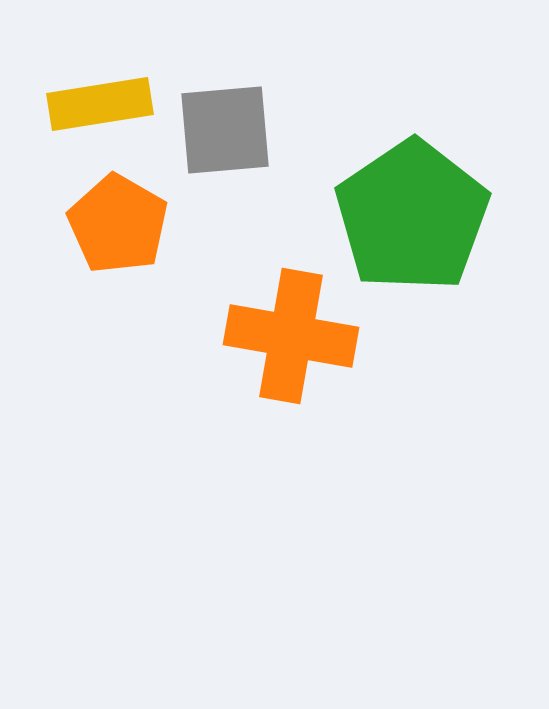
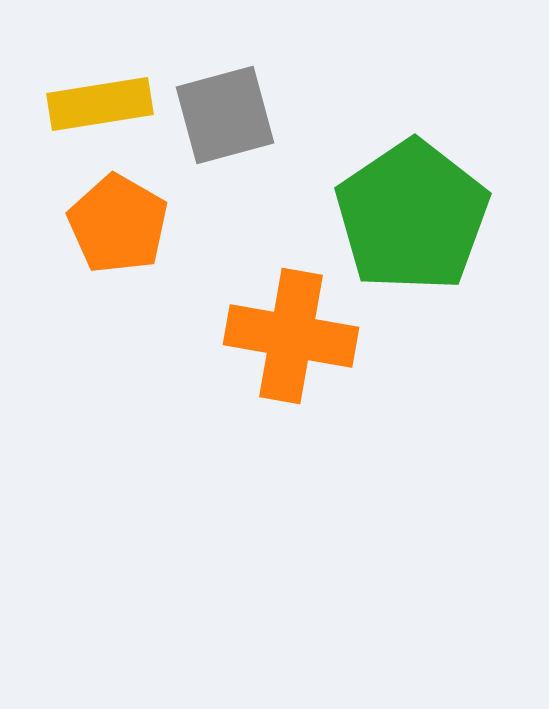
gray square: moved 15 px up; rotated 10 degrees counterclockwise
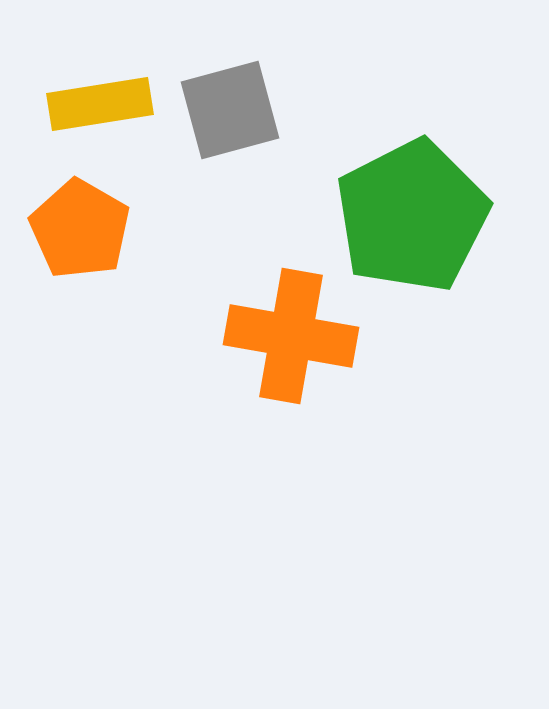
gray square: moved 5 px right, 5 px up
green pentagon: rotated 7 degrees clockwise
orange pentagon: moved 38 px left, 5 px down
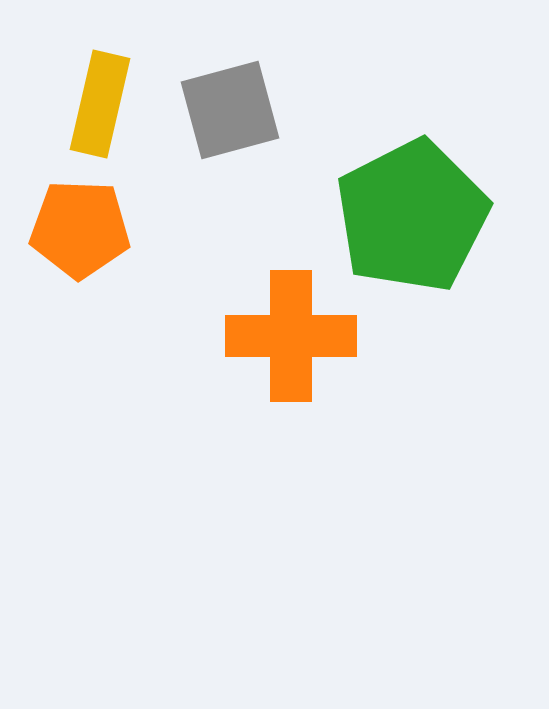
yellow rectangle: rotated 68 degrees counterclockwise
orange pentagon: rotated 28 degrees counterclockwise
orange cross: rotated 10 degrees counterclockwise
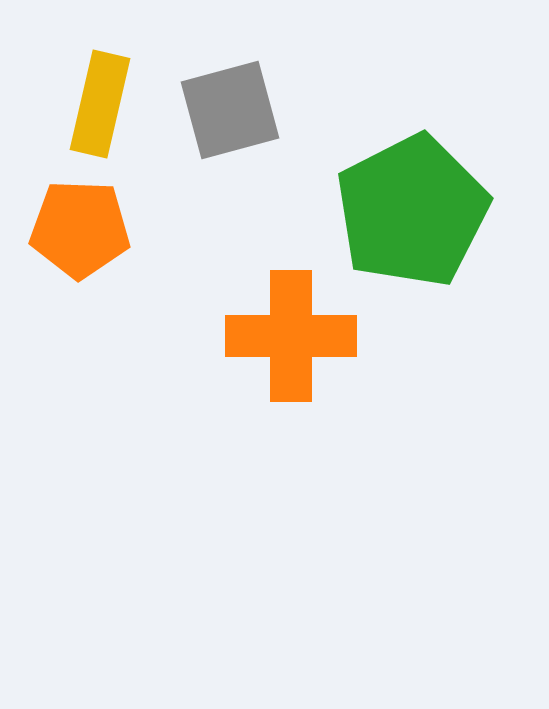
green pentagon: moved 5 px up
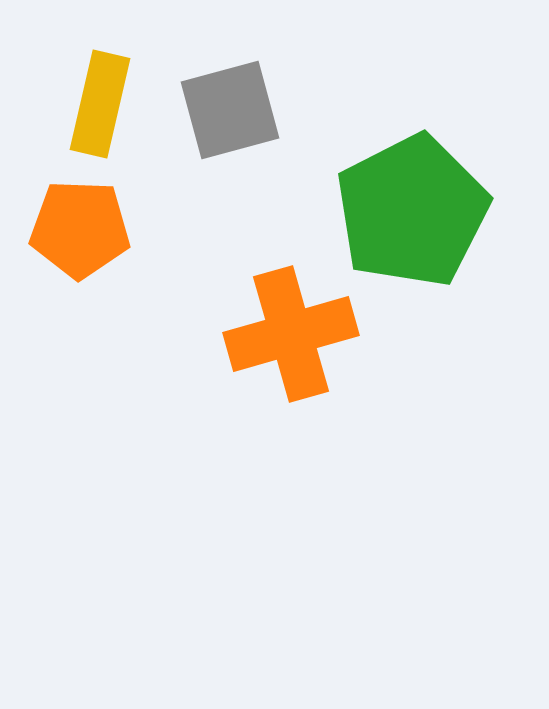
orange cross: moved 2 px up; rotated 16 degrees counterclockwise
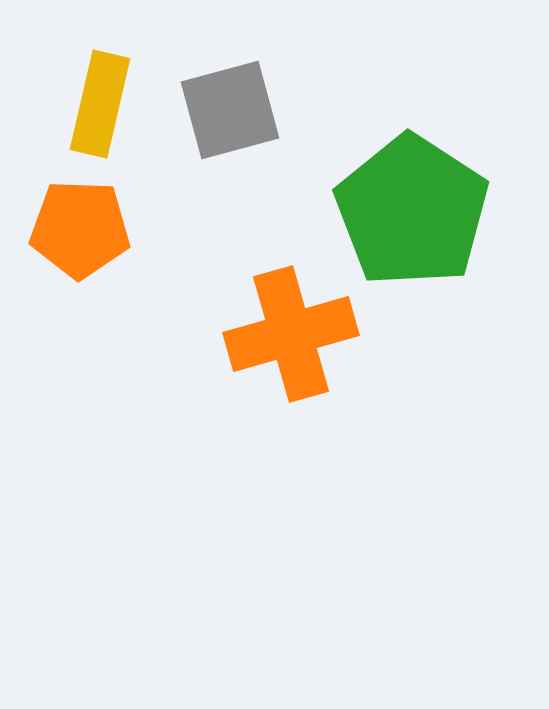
green pentagon: rotated 12 degrees counterclockwise
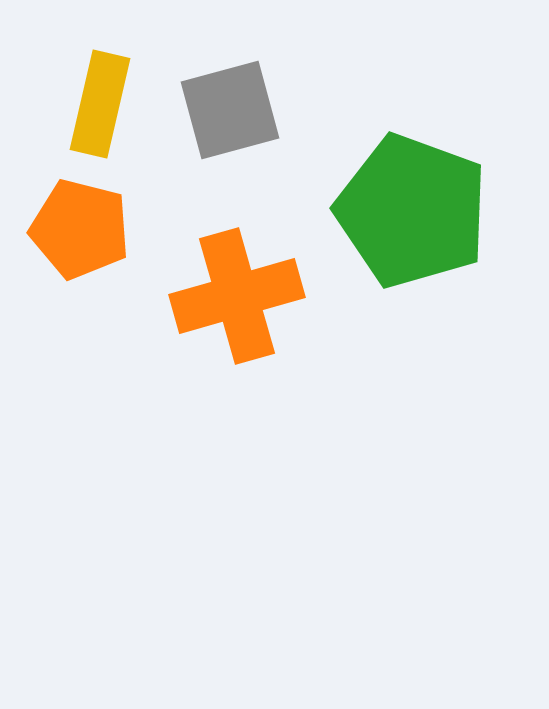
green pentagon: rotated 13 degrees counterclockwise
orange pentagon: rotated 12 degrees clockwise
orange cross: moved 54 px left, 38 px up
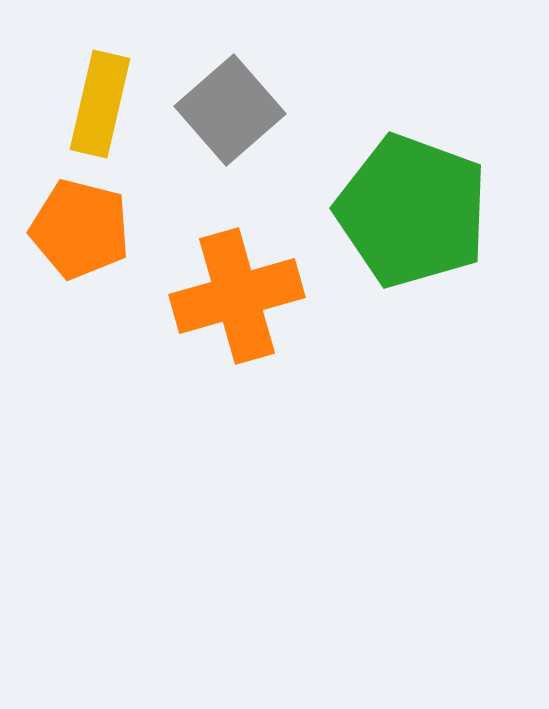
gray square: rotated 26 degrees counterclockwise
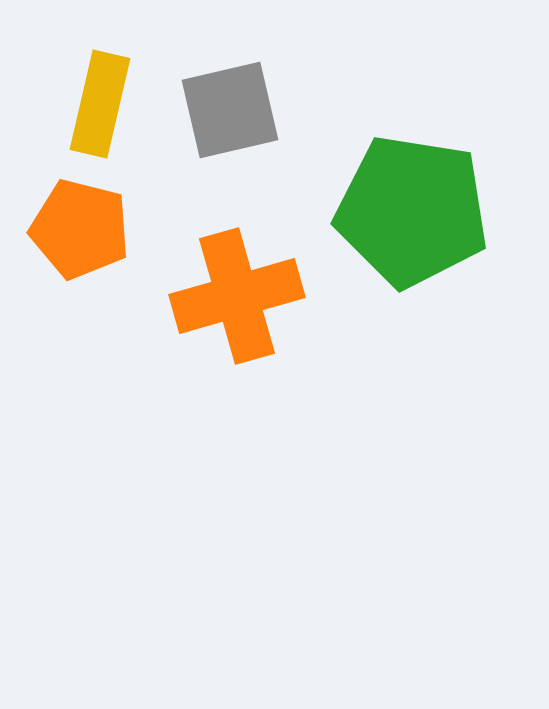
gray square: rotated 28 degrees clockwise
green pentagon: rotated 11 degrees counterclockwise
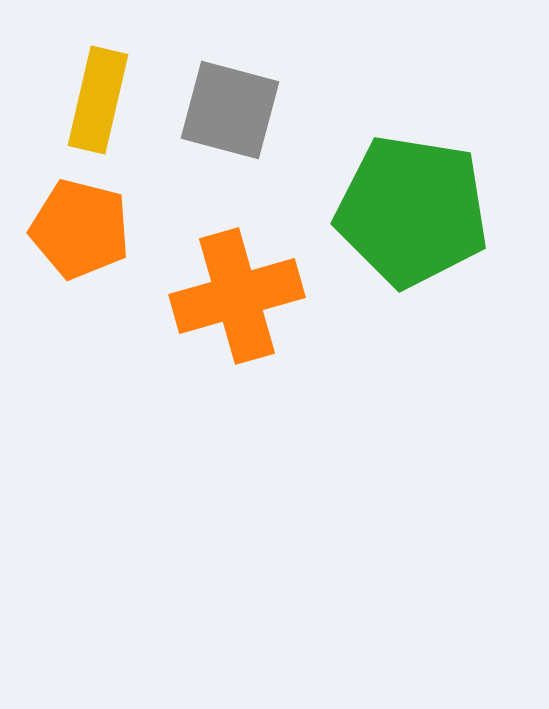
yellow rectangle: moved 2 px left, 4 px up
gray square: rotated 28 degrees clockwise
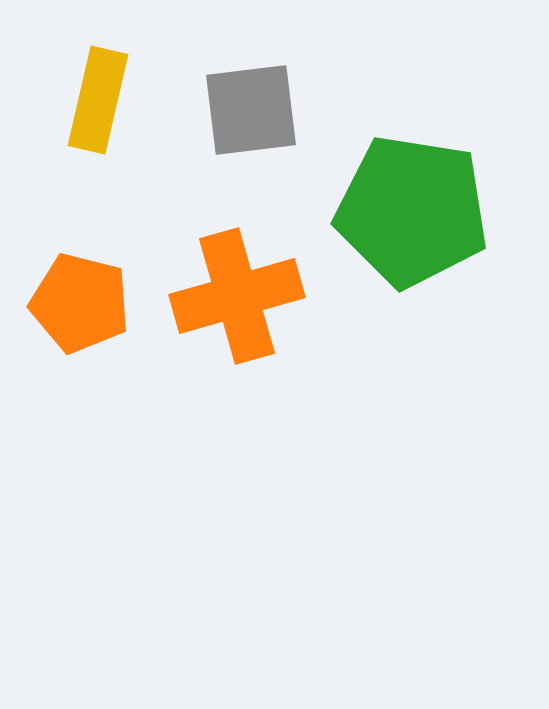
gray square: moved 21 px right; rotated 22 degrees counterclockwise
orange pentagon: moved 74 px down
